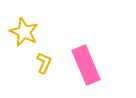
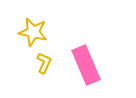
yellow star: moved 9 px right; rotated 12 degrees counterclockwise
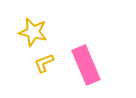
yellow L-shape: rotated 135 degrees counterclockwise
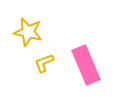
yellow star: moved 5 px left
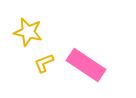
pink rectangle: rotated 33 degrees counterclockwise
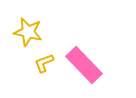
pink rectangle: moved 2 px left; rotated 12 degrees clockwise
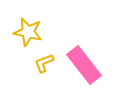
pink rectangle: rotated 6 degrees clockwise
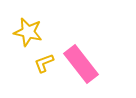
pink rectangle: moved 3 px left, 1 px up
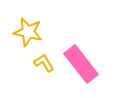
yellow L-shape: rotated 80 degrees clockwise
